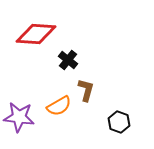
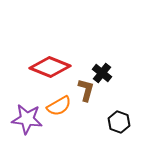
red diamond: moved 14 px right, 33 px down; rotated 18 degrees clockwise
black cross: moved 34 px right, 13 px down
purple star: moved 8 px right, 2 px down
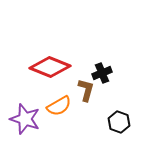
black cross: rotated 30 degrees clockwise
purple star: moved 2 px left; rotated 12 degrees clockwise
